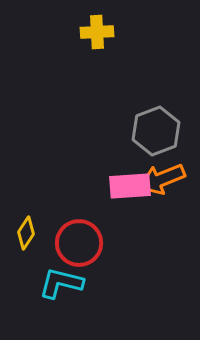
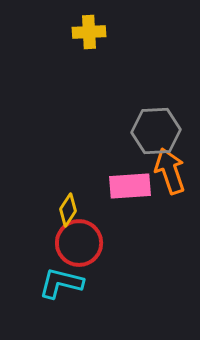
yellow cross: moved 8 px left
gray hexagon: rotated 18 degrees clockwise
orange arrow: moved 8 px right, 8 px up; rotated 93 degrees clockwise
yellow diamond: moved 42 px right, 23 px up
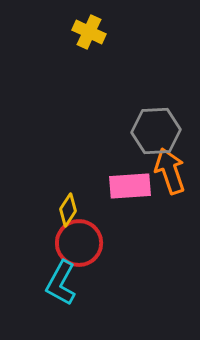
yellow cross: rotated 28 degrees clockwise
cyan L-shape: rotated 75 degrees counterclockwise
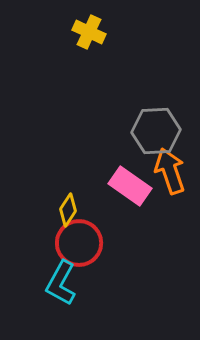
pink rectangle: rotated 39 degrees clockwise
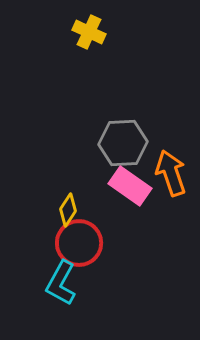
gray hexagon: moved 33 px left, 12 px down
orange arrow: moved 1 px right, 2 px down
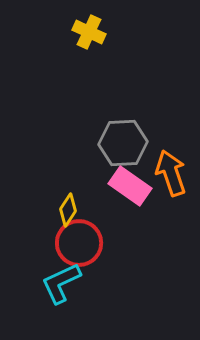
cyan L-shape: rotated 36 degrees clockwise
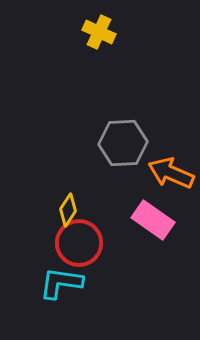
yellow cross: moved 10 px right
orange arrow: rotated 48 degrees counterclockwise
pink rectangle: moved 23 px right, 34 px down
cyan L-shape: rotated 33 degrees clockwise
